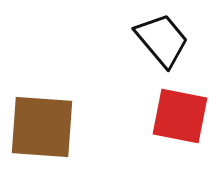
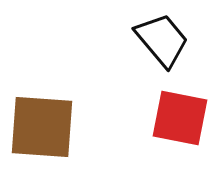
red square: moved 2 px down
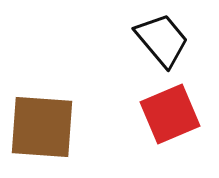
red square: moved 10 px left, 4 px up; rotated 34 degrees counterclockwise
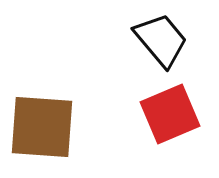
black trapezoid: moved 1 px left
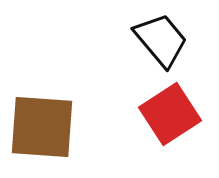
red square: rotated 10 degrees counterclockwise
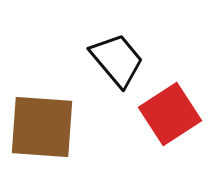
black trapezoid: moved 44 px left, 20 px down
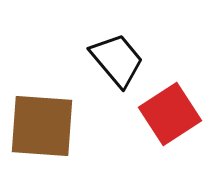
brown square: moved 1 px up
